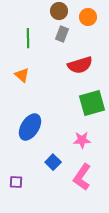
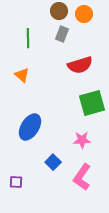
orange circle: moved 4 px left, 3 px up
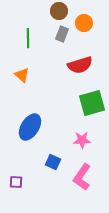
orange circle: moved 9 px down
blue square: rotated 21 degrees counterclockwise
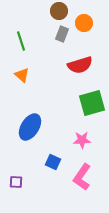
green line: moved 7 px left, 3 px down; rotated 18 degrees counterclockwise
